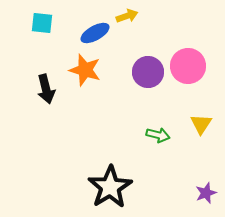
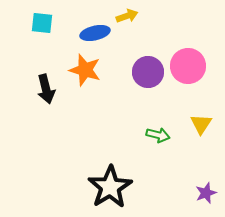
blue ellipse: rotated 16 degrees clockwise
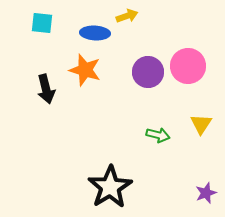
blue ellipse: rotated 16 degrees clockwise
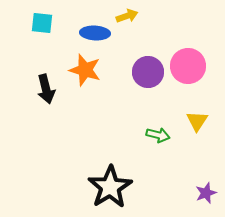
yellow triangle: moved 4 px left, 3 px up
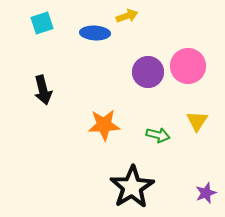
cyan square: rotated 25 degrees counterclockwise
orange star: moved 19 px right, 55 px down; rotated 20 degrees counterclockwise
black arrow: moved 3 px left, 1 px down
black star: moved 22 px right
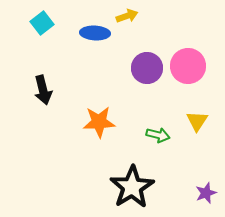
cyan square: rotated 20 degrees counterclockwise
purple circle: moved 1 px left, 4 px up
orange star: moved 5 px left, 3 px up
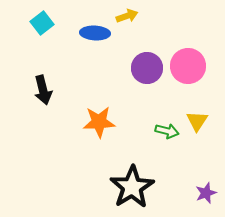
green arrow: moved 9 px right, 4 px up
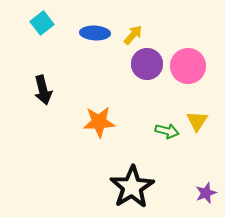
yellow arrow: moved 6 px right, 19 px down; rotated 30 degrees counterclockwise
purple circle: moved 4 px up
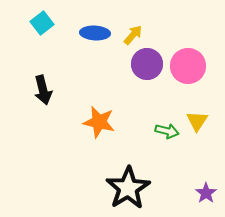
orange star: rotated 16 degrees clockwise
black star: moved 4 px left, 1 px down
purple star: rotated 15 degrees counterclockwise
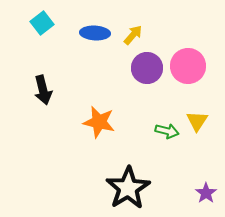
purple circle: moved 4 px down
